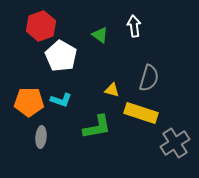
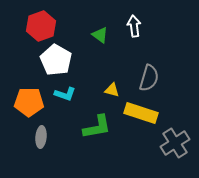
white pentagon: moved 5 px left, 4 px down
cyan L-shape: moved 4 px right, 6 px up
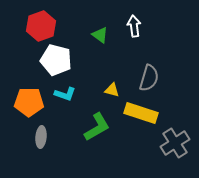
white pentagon: rotated 16 degrees counterclockwise
green L-shape: rotated 20 degrees counterclockwise
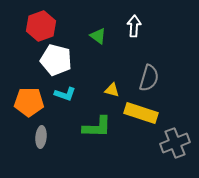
white arrow: rotated 10 degrees clockwise
green triangle: moved 2 px left, 1 px down
green L-shape: rotated 32 degrees clockwise
gray cross: rotated 12 degrees clockwise
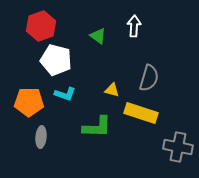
gray cross: moved 3 px right, 4 px down; rotated 32 degrees clockwise
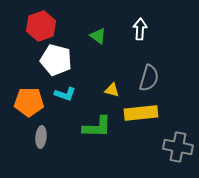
white arrow: moved 6 px right, 3 px down
yellow rectangle: rotated 24 degrees counterclockwise
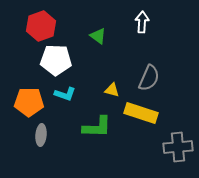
white arrow: moved 2 px right, 7 px up
white pentagon: rotated 12 degrees counterclockwise
gray semicircle: rotated 8 degrees clockwise
yellow rectangle: rotated 24 degrees clockwise
gray ellipse: moved 2 px up
gray cross: rotated 16 degrees counterclockwise
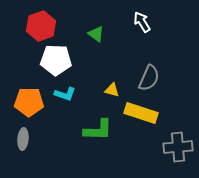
white arrow: rotated 35 degrees counterclockwise
green triangle: moved 2 px left, 2 px up
green L-shape: moved 1 px right, 3 px down
gray ellipse: moved 18 px left, 4 px down
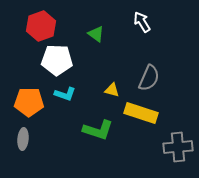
white pentagon: moved 1 px right
green L-shape: rotated 16 degrees clockwise
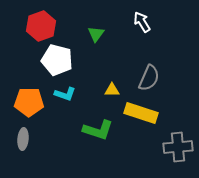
green triangle: rotated 30 degrees clockwise
white pentagon: rotated 12 degrees clockwise
yellow triangle: rotated 14 degrees counterclockwise
